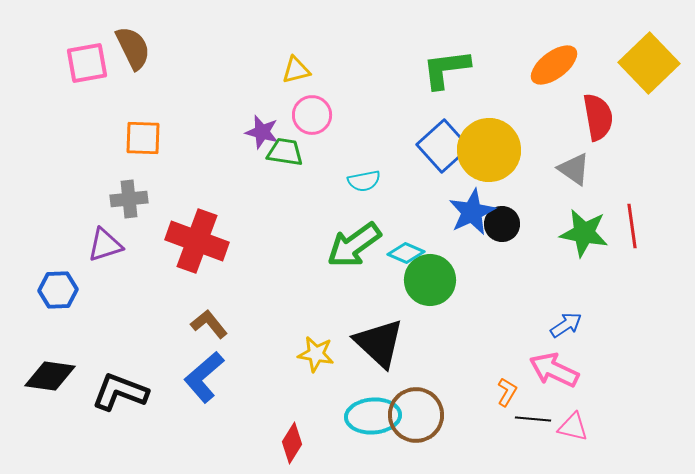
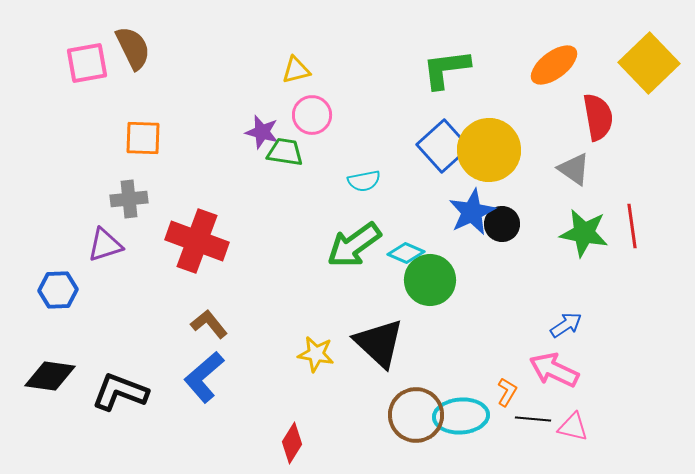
cyan ellipse: moved 88 px right
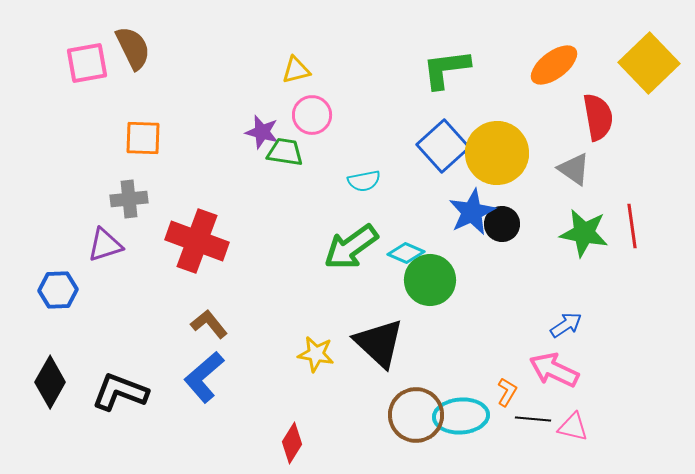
yellow circle: moved 8 px right, 3 px down
green arrow: moved 3 px left, 2 px down
black diamond: moved 6 px down; rotated 69 degrees counterclockwise
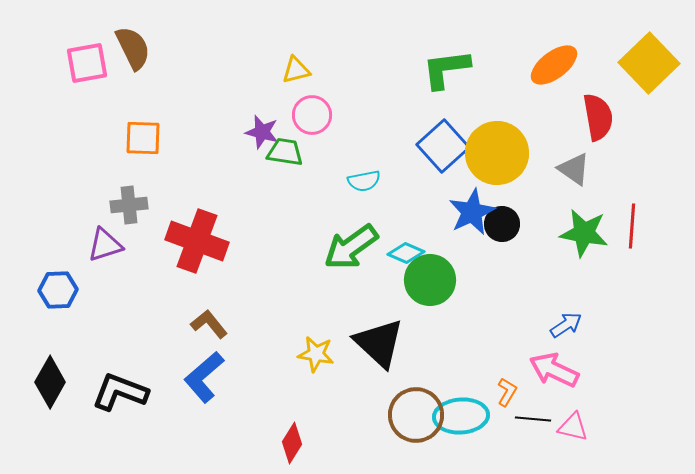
gray cross: moved 6 px down
red line: rotated 12 degrees clockwise
